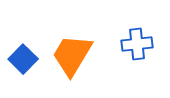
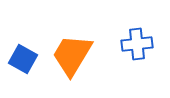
blue square: rotated 16 degrees counterclockwise
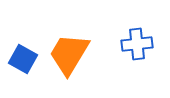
orange trapezoid: moved 3 px left, 1 px up
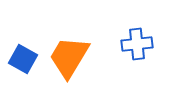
orange trapezoid: moved 3 px down
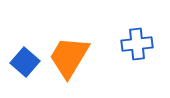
blue square: moved 2 px right, 3 px down; rotated 12 degrees clockwise
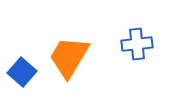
blue square: moved 3 px left, 10 px down
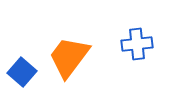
orange trapezoid: rotated 6 degrees clockwise
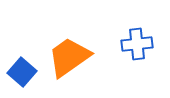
orange trapezoid: rotated 18 degrees clockwise
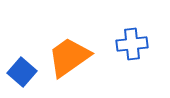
blue cross: moved 5 px left
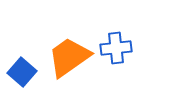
blue cross: moved 16 px left, 4 px down
